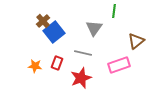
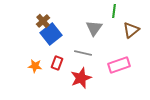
blue square: moved 3 px left, 2 px down
brown triangle: moved 5 px left, 11 px up
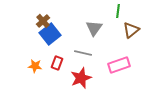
green line: moved 4 px right
blue square: moved 1 px left
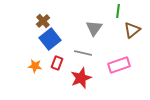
brown triangle: moved 1 px right
blue square: moved 5 px down
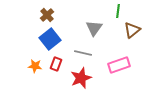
brown cross: moved 4 px right, 6 px up
red rectangle: moved 1 px left, 1 px down
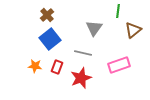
brown triangle: moved 1 px right
red rectangle: moved 1 px right, 3 px down
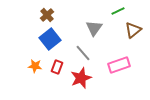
green line: rotated 56 degrees clockwise
gray line: rotated 36 degrees clockwise
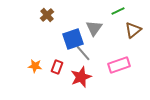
blue square: moved 23 px right; rotated 20 degrees clockwise
red star: moved 1 px up
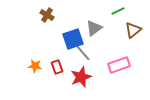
brown cross: rotated 16 degrees counterclockwise
gray triangle: rotated 18 degrees clockwise
red rectangle: rotated 40 degrees counterclockwise
